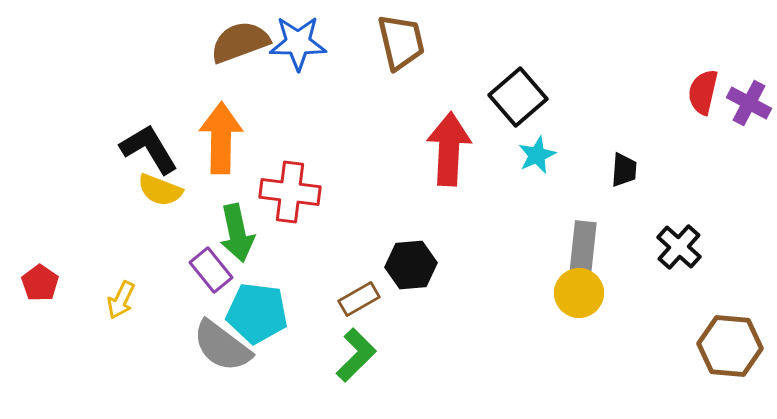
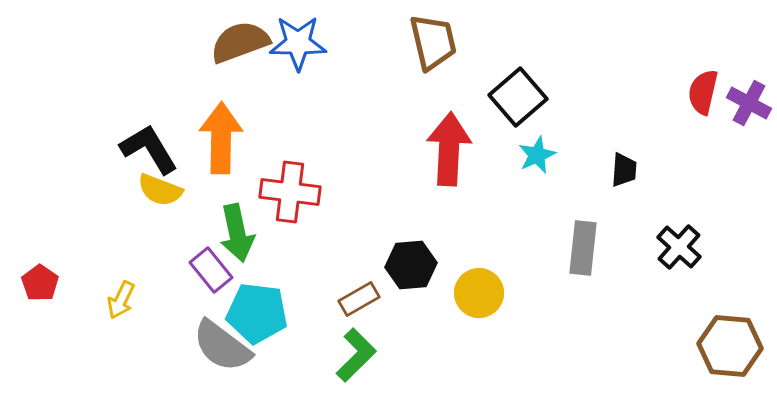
brown trapezoid: moved 32 px right
yellow circle: moved 100 px left
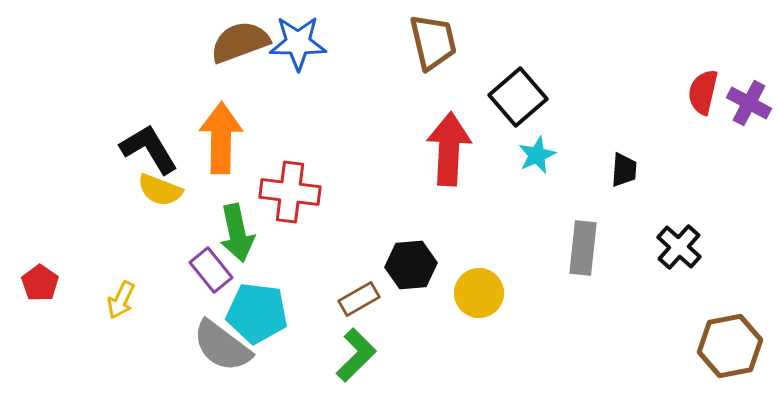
brown hexagon: rotated 16 degrees counterclockwise
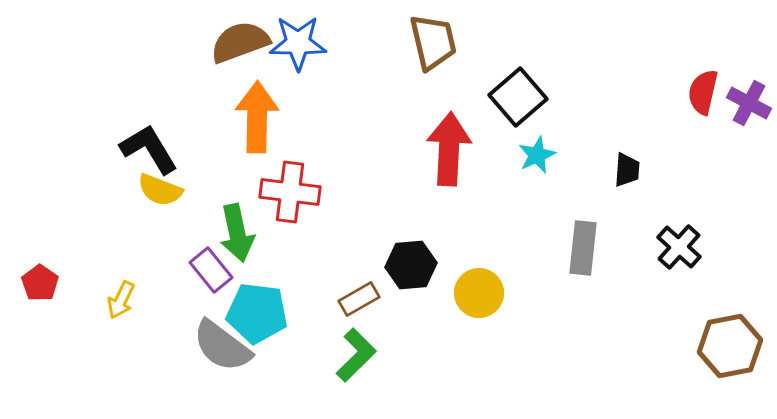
orange arrow: moved 36 px right, 21 px up
black trapezoid: moved 3 px right
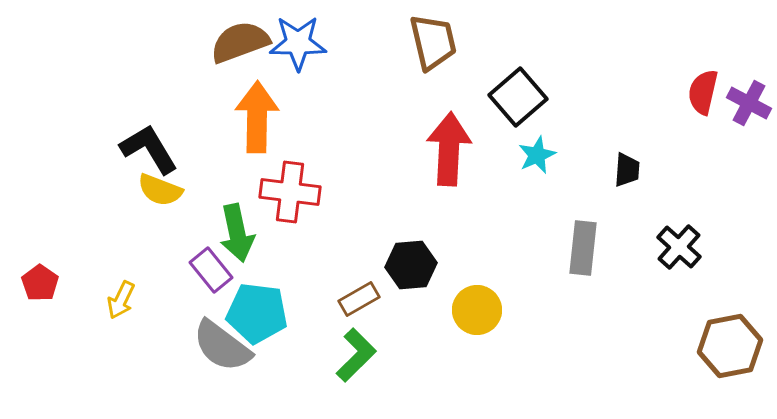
yellow circle: moved 2 px left, 17 px down
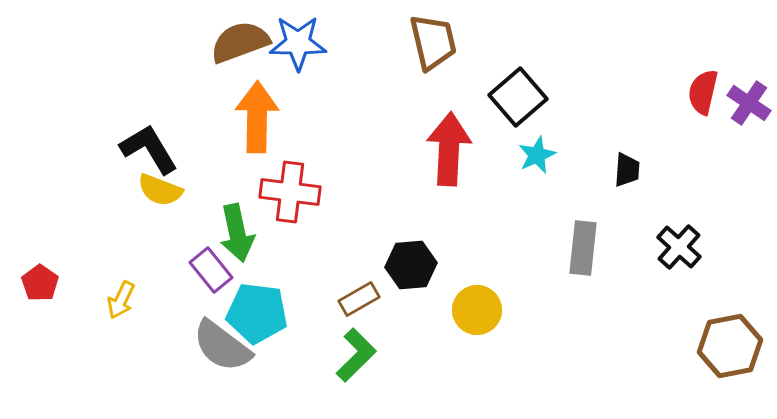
purple cross: rotated 6 degrees clockwise
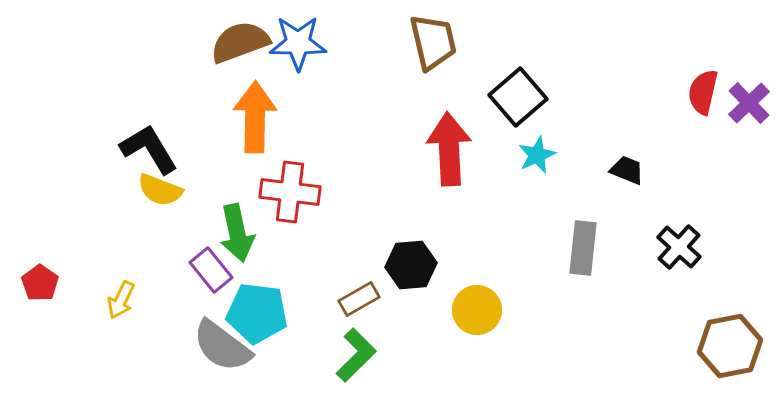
purple cross: rotated 12 degrees clockwise
orange arrow: moved 2 px left
red arrow: rotated 6 degrees counterclockwise
black trapezoid: rotated 72 degrees counterclockwise
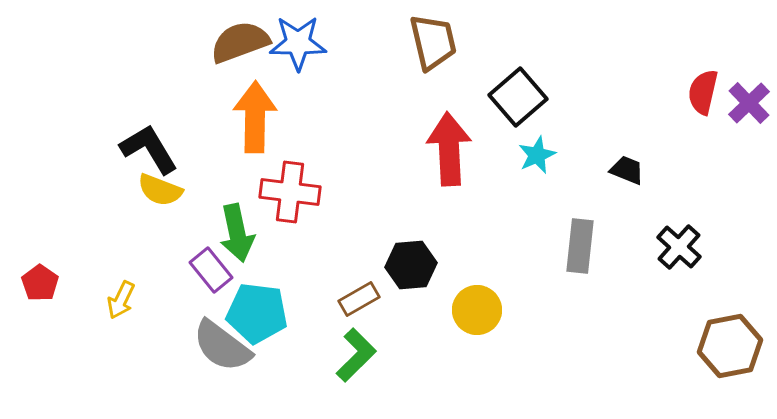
gray rectangle: moved 3 px left, 2 px up
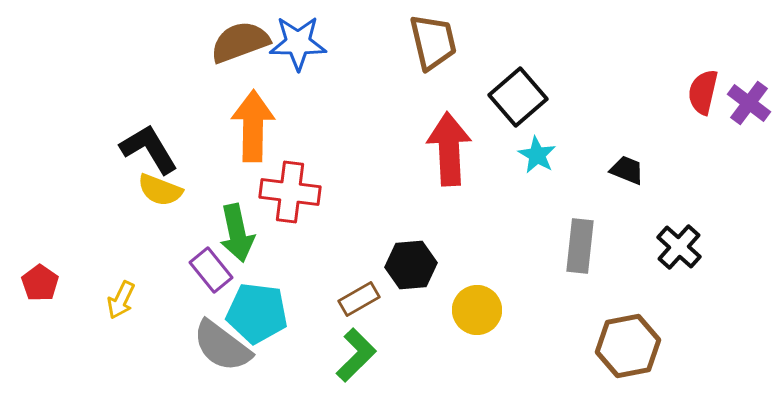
purple cross: rotated 9 degrees counterclockwise
orange arrow: moved 2 px left, 9 px down
cyan star: rotated 18 degrees counterclockwise
brown hexagon: moved 102 px left
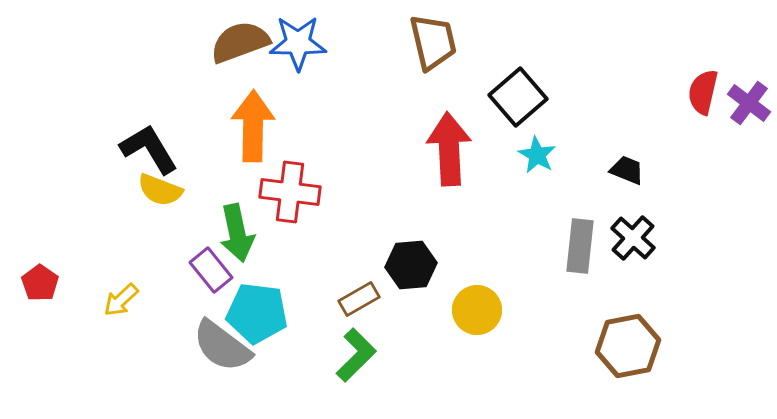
black cross: moved 46 px left, 9 px up
yellow arrow: rotated 21 degrees clockwise
